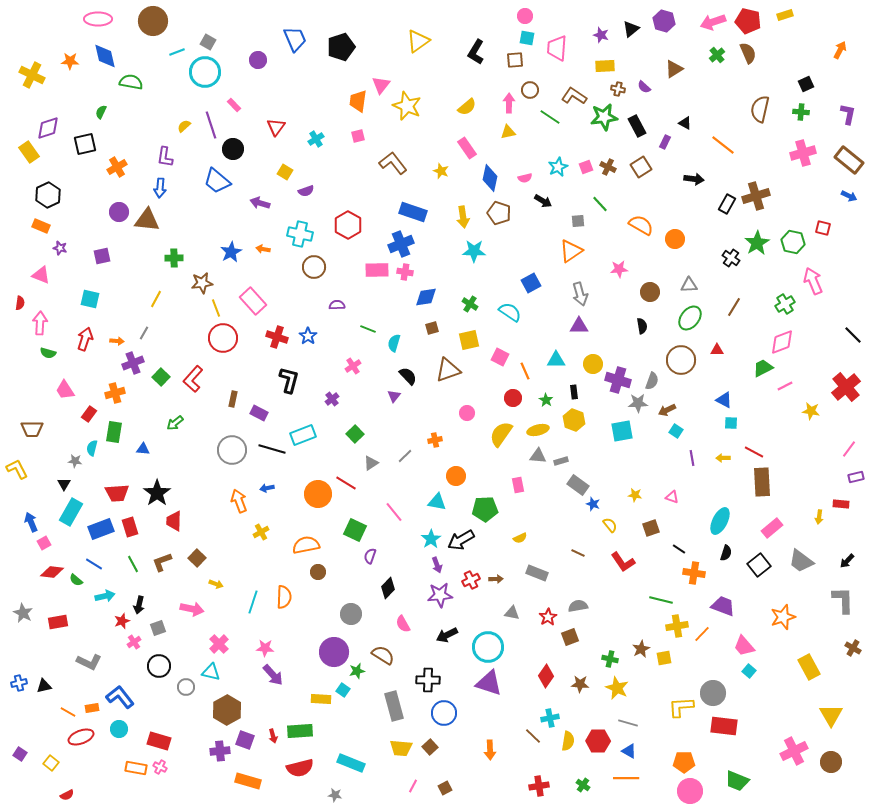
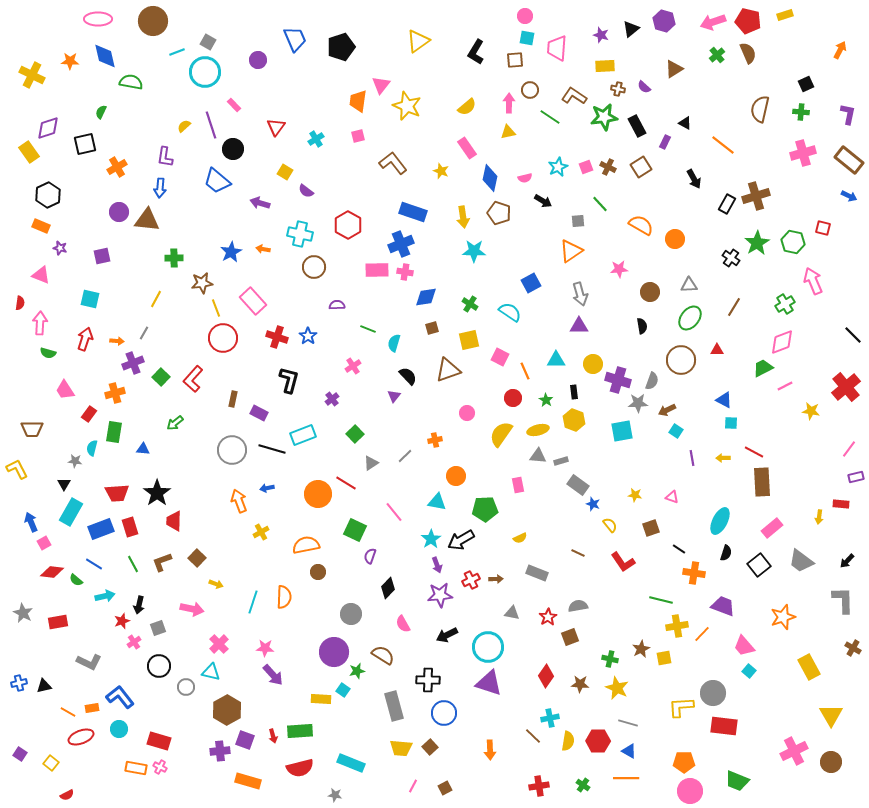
black arrow at (694, 179): rotated 54 degrees clockwise
purple semicircle at (306, 191): rotated 56 degrees clockwise
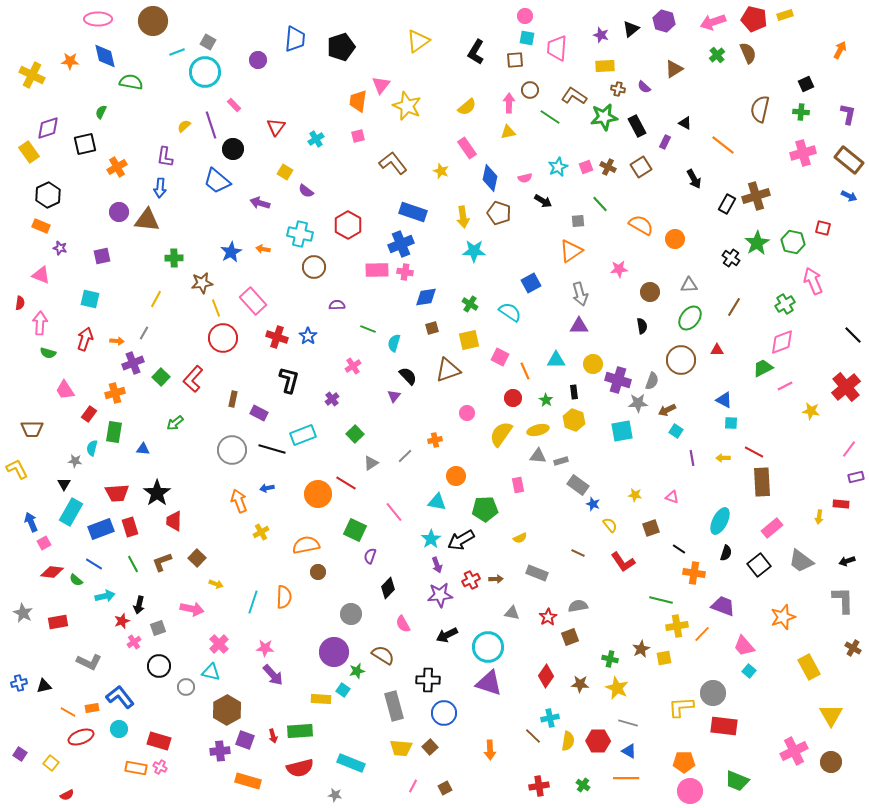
red pentagon at (748, 21): moved 6 px right, 2 px up
blue trapezoid at (295, 39): rotated 28 degrees clockwise
black arrow at (847, 561): rotated 28 degrees clockwise
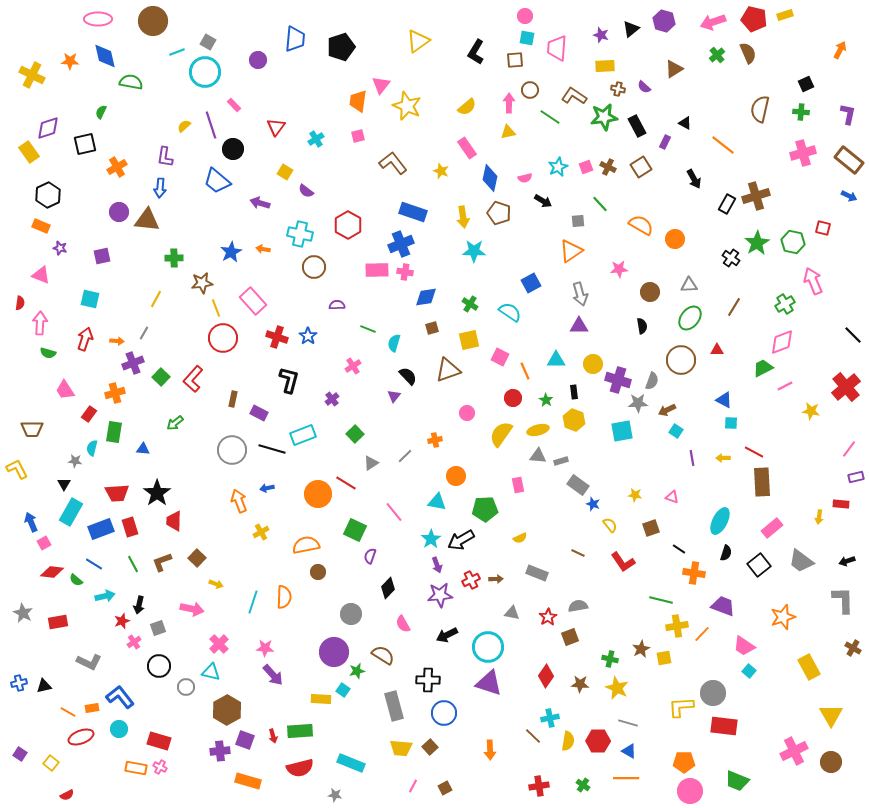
pink trapezoid at (744, 646): rotated 15 degrees counterclockwise
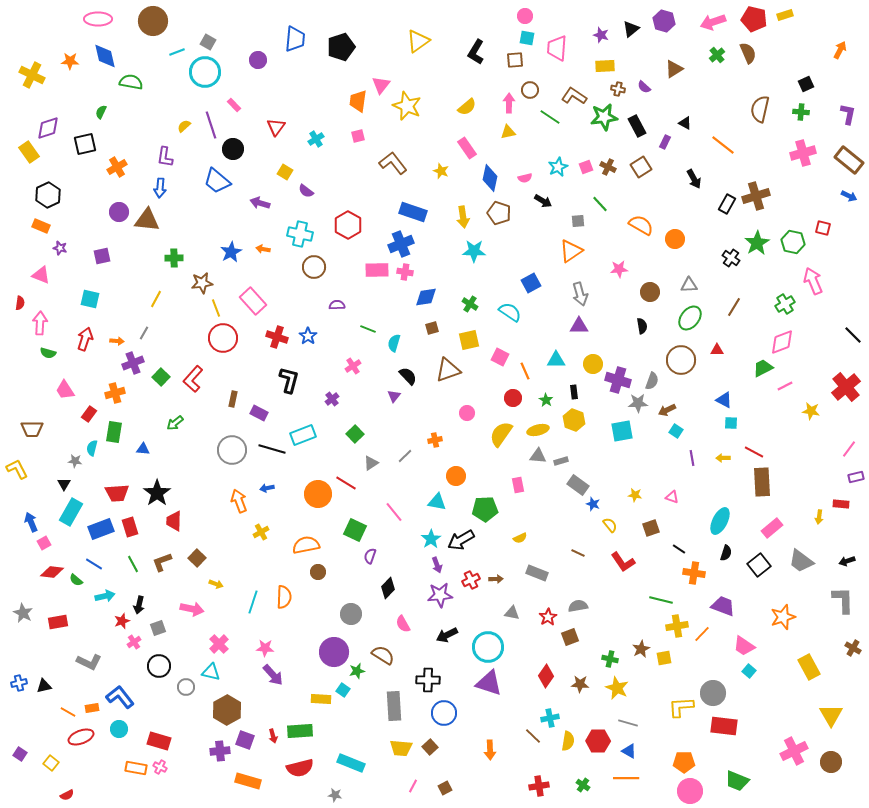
gray rectangle at (394, 706): rotated 12 degrees clockwise
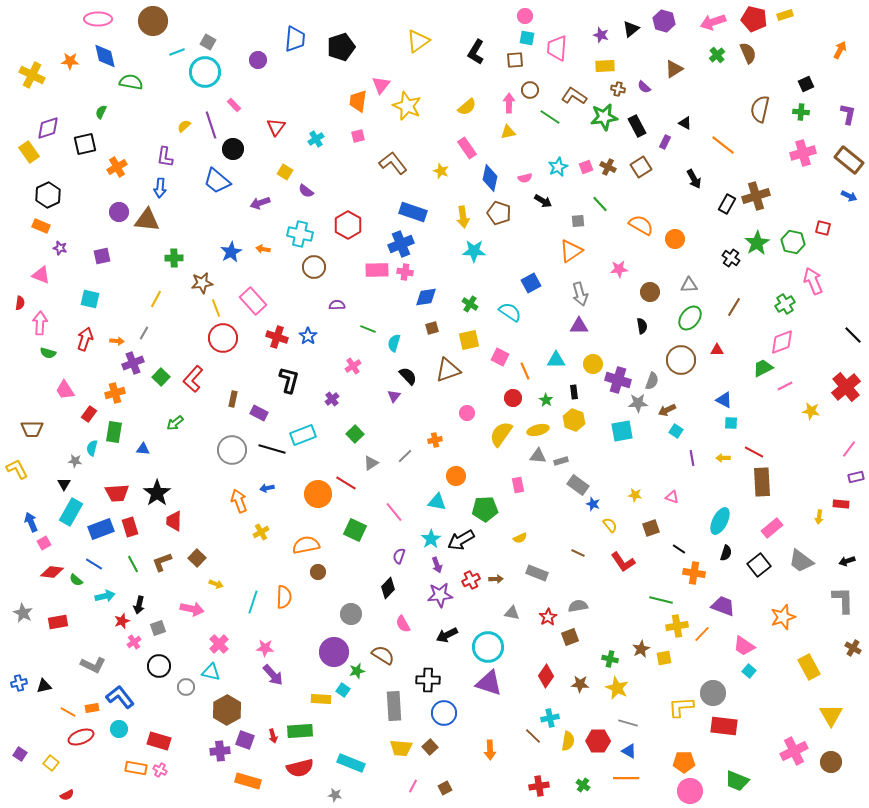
purple arrow at (260, 203): rotated 36 degrees counterclockwise
purple semicircle at (370, 556): moved 29 px right
gray L-shape at (89, 662): moved 4 px right, 3 px down
pink cross at (160, 767): moved 3 px down
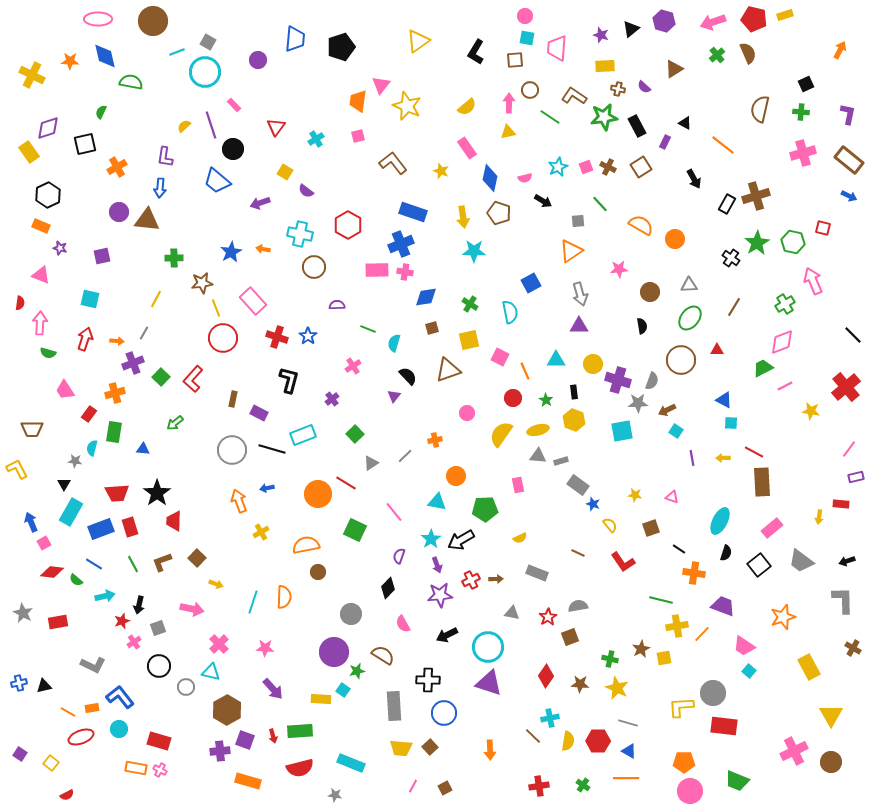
cyan semicircle at (510, 312): rotated 45 degrees clockwise
purple arrow at (273, 675): moved 14 px down
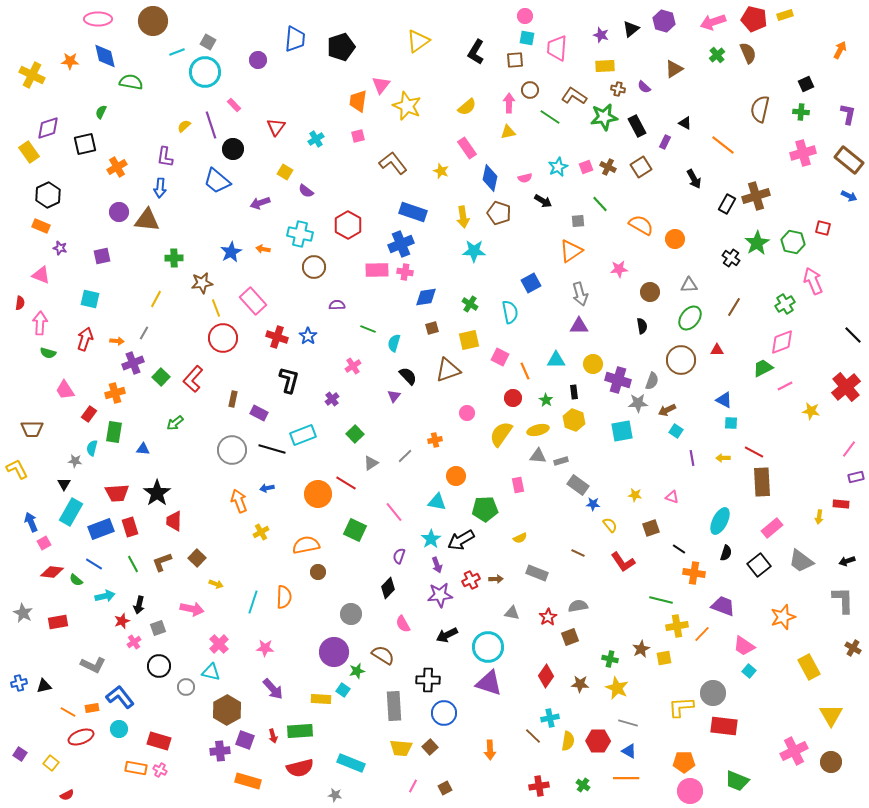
blue star at (593, 504): rotated 16 degrees counterclockwise
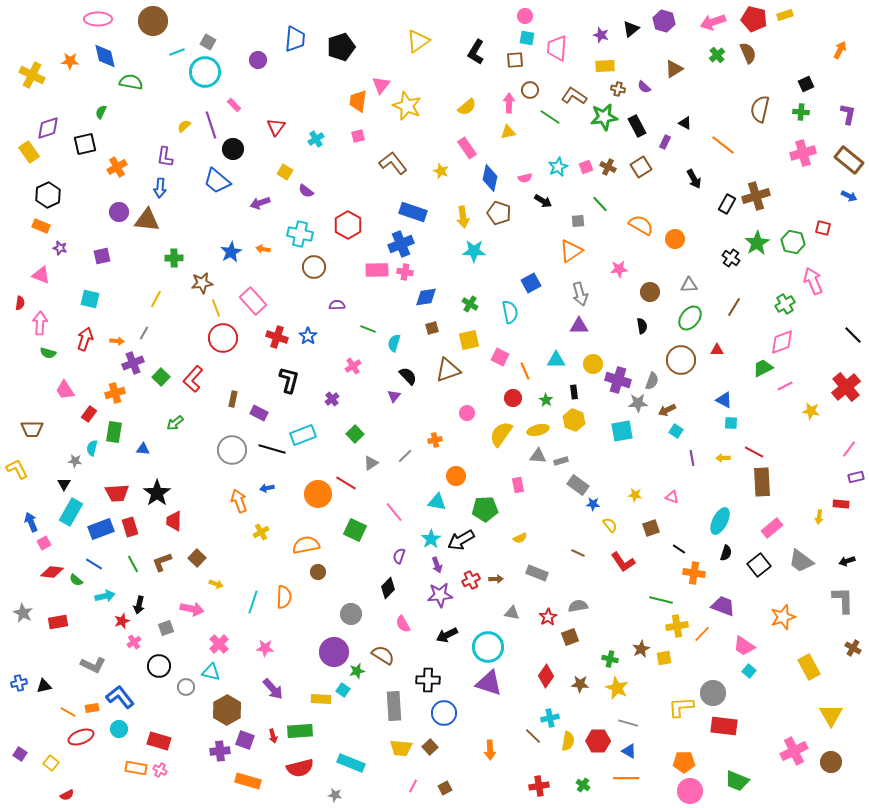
gray square at (158, 628): moved 8 px right
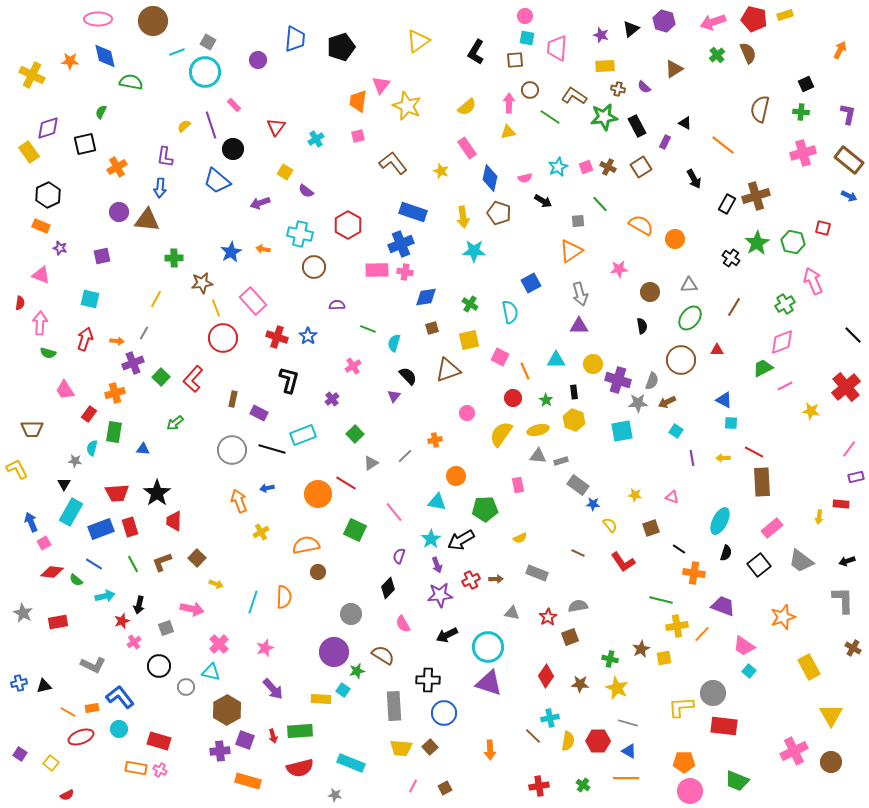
brown arrow at (667, 410): moved 8 px up
pink star at (265, 648): rotated 24 degrees counterclockwise
